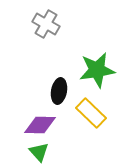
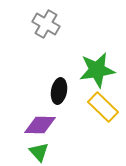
yellow rectangle: moved 12 px right, 6 px up
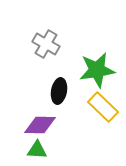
gray cross: moved 20 px down
green triangle: moved 2 px left, 2 px up; rotated 45 degrees counterclockwise
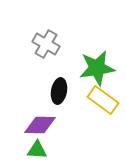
green star: moved 2 px up
yellow rectangle: moved 7 px up; rotated 8 degrees counterclockwise
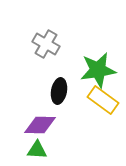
green star: moved 1 px right, 2 px down
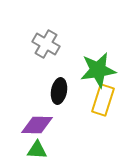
yellow rectangle: rotated 72 degrees clockwise
purple diamond: moved 3 px left
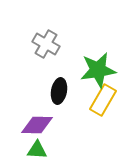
yellow rectangle: rotated 12 degrees clockwise
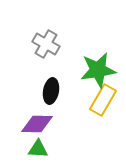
black ellipse: moved 8 px left
purple diamond: moved 1 px up
green triangle: moved 1 px right, 1 px up
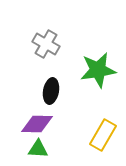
yellow rectangle: moved 35 px down
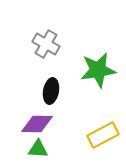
yellow rectangle: rotated 32 degrees clockwise
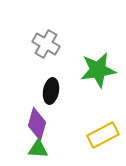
purple diamond: rotated 76 degrees counterclockwise
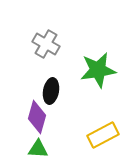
purple diamond: moved 7 px up
